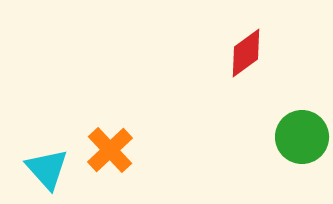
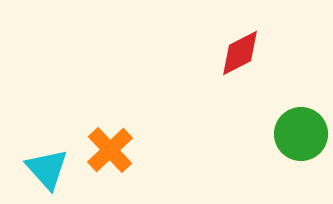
red diamond: moved 6 px left; rotated 9 degrees clockwise
green circle: moved 1 px left, 3 px up
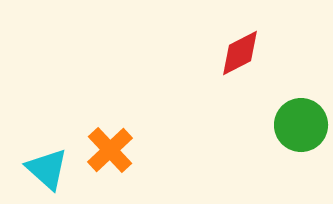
green circle: moved 9 px up
cyan triangle: rotated 6 degrees counterclockwise
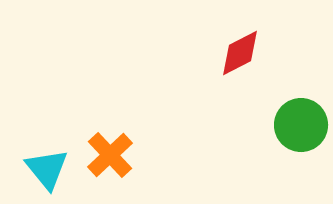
orange cross: moved 5 px down
cyan triangle: rotated 9 degrees clockwise
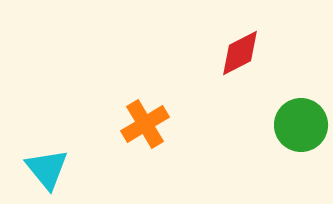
orange cross: moved 35 px right, 31 px up; rotated 12 degrees clockwise
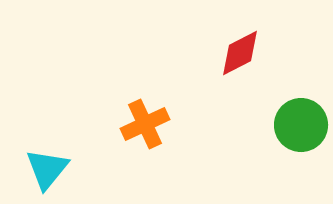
orange cross: rotated 6 degrees clockwise
cyan triangle: rotated 18 degrees clockwise
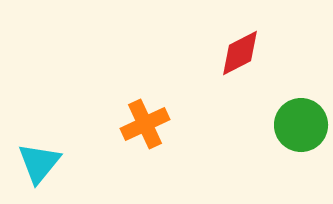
cyan triangle: moved 8 px left, 6 px up
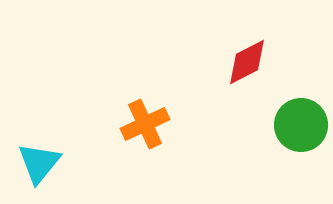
red diamond: moved 7 px right, 9 px down
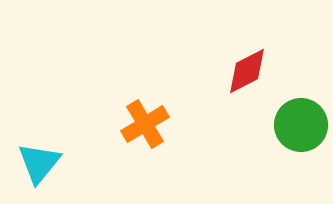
red diamond: moved 9 px down
orange cross: rotated 6 degrees counterclockwise
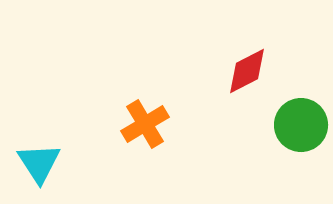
cyan triangle: rotated 12 degrees counterclockwise
